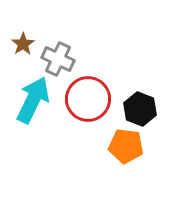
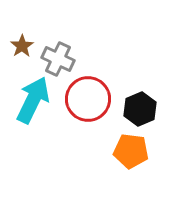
brown star: moved 1 px left, 2 px down
black hexagon: rotated 16 degrees clockwise
orange pentagon: moved 5 px right, 5 px down
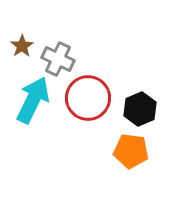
red circle: moved 1 px up
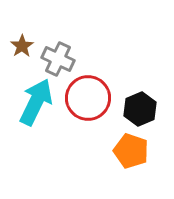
cyan arrow: moved 3 px right, 2 px down
orange pentagon: rotated 12 degrees clockwise
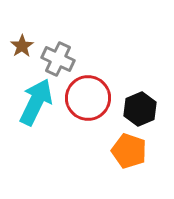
orange pentagon: moved 2 px left
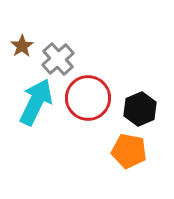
gray cross: rotated 24 degrees clockwise
orange pentagon: rotated 8 degrees counterclockwise
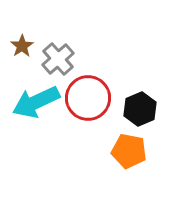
cyan arrow: rotated 141 degrees counterclockwise
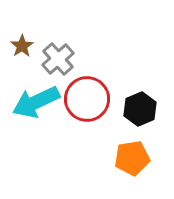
red circle: moved 1 px left, 1 px down
orange pentagon: moved 3 px right, 7 px down; rotated 20 degrees counterclockwise
